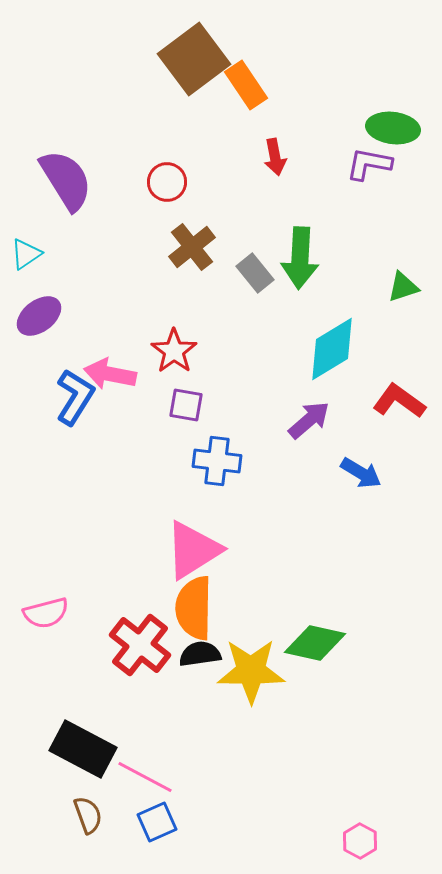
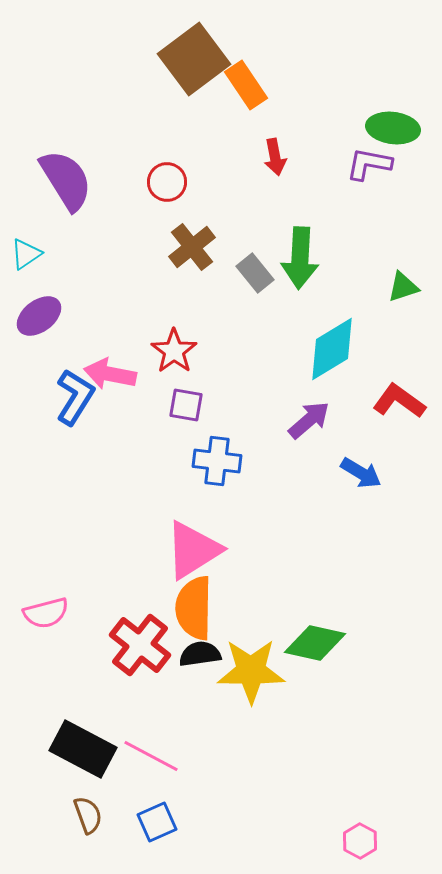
pink line: moved 6 px right, 21 px up
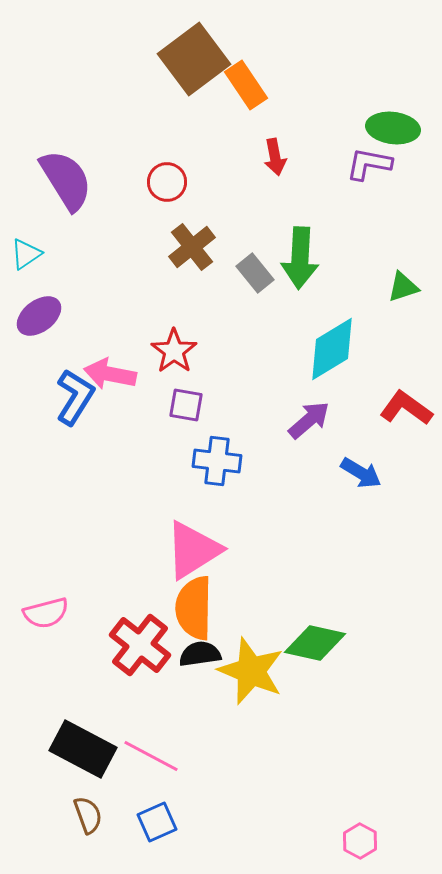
red L-shape: moved 7 px right, 7 px down
yellow star: rotated 22 degrees clockwise
